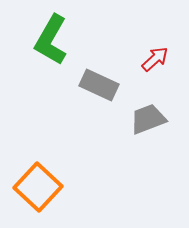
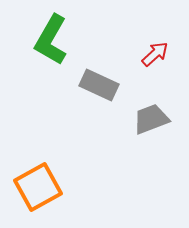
red arrow: moved 5 px up
gray trapezoid: moved 3 px right
orange square: rotated 18 degrees clockwise
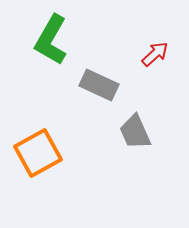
gray trapezoid: moved 16 px left, 13 px down; rotated 93 degrees counterclockwise
orange square: moved 34 px up
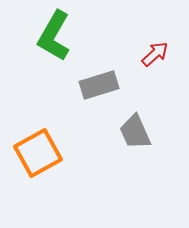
green L-shape: moved 3 px right, 4 px up
gray rectangle: rotated 42 degrees counterclockwise
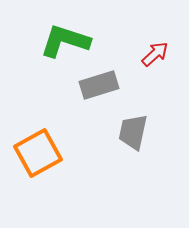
green L-shape: moved 11 px right, 5 px down; rotated 78 degrees clockwise
gray trapezoid: moved 2 px left; rotated 36 degrees clockwise
